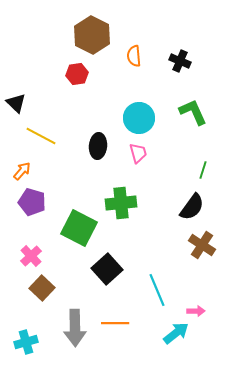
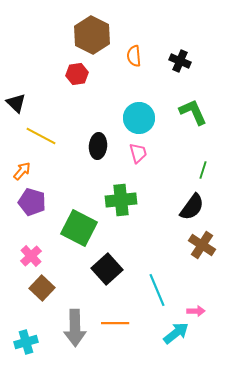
green cross: moved 3 px up
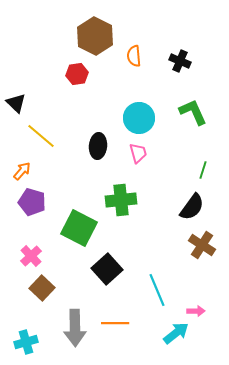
brown hexagon: moved 3 px right, 1 px down
yellow line: rotated 12 degrees clockwise
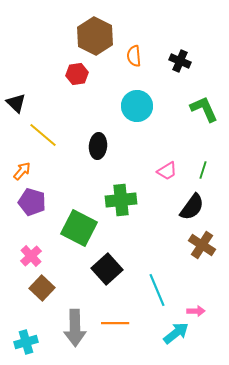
green L-shape: moved 11 px right, 3 px up
cyan circle: moved 2 px left, 12 px up
yellow line: moved 2 px right, 1 px up
pink trapezoid: moved 29 px right, 18 px down; rotated 75 degrees clockwise
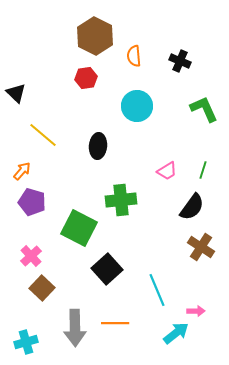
red hexagon: moved 9 px right, 4 px down
black triangle: moved 10 px up
brown cross: moved 1 px left, 2 px down
